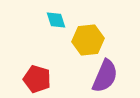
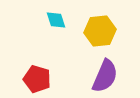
yellow hexagon: moved 12 px right, 9 px up
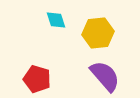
yellow hexagon: moved 2 px left, 2 px down
purple semicircle: rotated 64 degrees counterclockwise
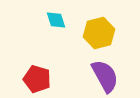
yellow hexagon: moved 1 px right; rotated 8 degrees counterclockwise
purple semicircle: rotated 12 degrees clockwise
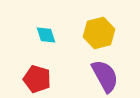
cyan diamond: moved 10 px left, 15 px down
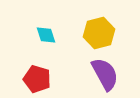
purple semicircle: moved 2 px up
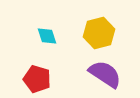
cyan diamond: moved 1 px right, 1 px down
purple semicircle: rotated 28 degrees counterclockwise
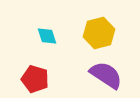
purple semicircle: moved 1 px right, 1 px down
red pentagon: moved 2 px left
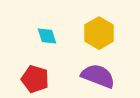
yellow hexagon: rotated 16 degrees counterclockwise
purple semicircle: moved 8 px left, 1 px down; rotated 12 degrees counterclockwise
